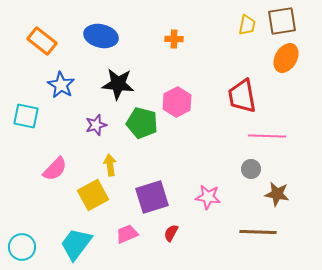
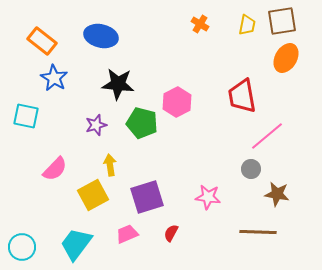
orange cross: moved 26 px right, 15 px up; rotated 30 degrees clockwise
blue star: moved 7 px left, 7 px up
pink line: rotated 42 degrees counterclockwise
purple square: moved 5 px left
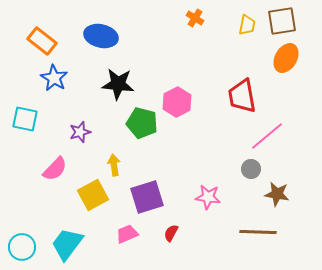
orange cross: moved 5 px left, 6 px up
cyan square: moved 1 px left, 3 px down
purple star: moved 16 px left, 7 px down
yellow arrow: moved 4 px right
cyan trapezoid: moved 9 px left
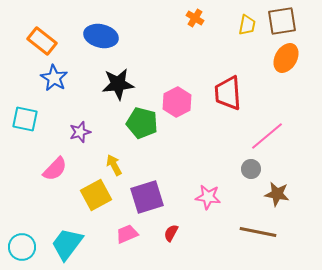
black star: rotated 12 degrees counterclockwise
red trapezoid: moved 14 px left, 3 px up; rotated 6 degrees clockwise
yellow arrow: rotated 20 degrees counterclockwise
yellow square: moved 3 px right
brown line: rotated 9 degrees clockwise
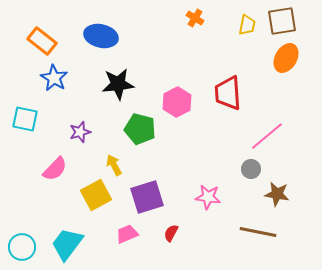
green pentagon: moved 2 px left, 6 px down
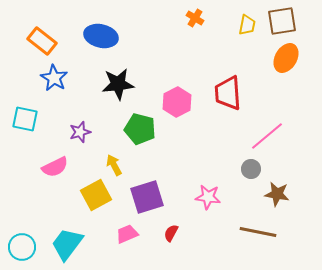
pink semicircle: moved 2 px up; rotated 20 degrees clockwise
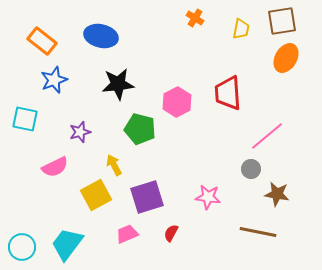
yellow trapezoid: moved 6 px left, 4 px down
blue star: moved 2 px down; rotated 20 degrees clockwise
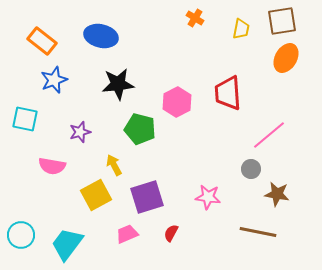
pink line: moved 2 px right, 1 px up
pink semicircle: moved 3 px left, 1 px up; rotated 36 degrees clockwise
cyan circle: moved 1 px left, 12 px up
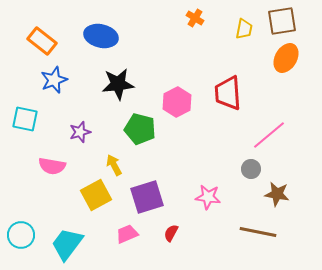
yellow trapezoid: moved 3 px right
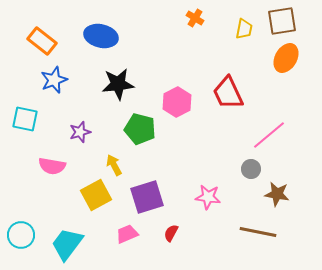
red trapezoid: rotated 21 degrees counterclockwise
